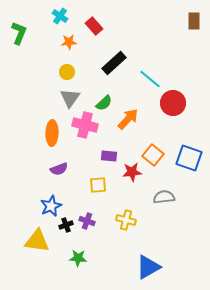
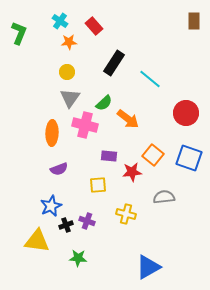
cyan cross: moved 5 px down
black rectangle: rotated 15 degrees counterclockwise
red circle: moved 13 px right, 10 px down
orange arrow: rotated 85 degrees clockwise
yellow cross: moved 6 px up
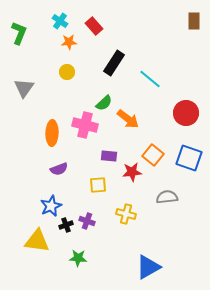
gray triangle: moved 46 px left, 10 px up
gray semicircle: moved 3 px right
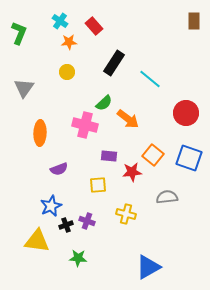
orange ellipse: moved 12 px left
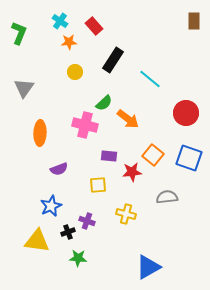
black rectangle: moved 1 px left, 3 px up
yellow circle: moved 8 px right
black cross: moved 2 px right, 7 px down
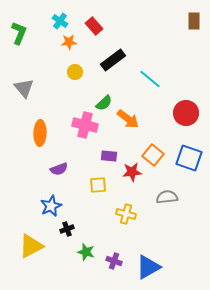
black rectangle: rotated 20 degrees clockwise
gray triangle: rotated 15 degrees counterclockwise
purple cross: moved 27 px right, 40 px down
black cross: moved 1 px left, 3 px up
yellow triangle: moved 6 px left, 5 px down; rotated 36 degrees counterclockwise
green star: moved 8 px right, 6 px up; rotated 12 degrees clockwise
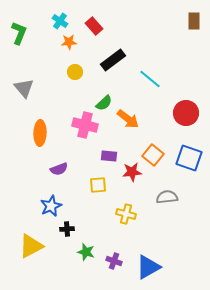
black cross: rotated 16 degrees clockwise
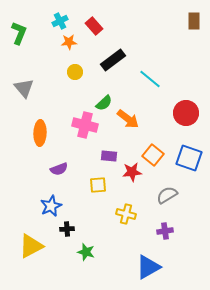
cyan cross: rotated 28 degrees clockwise
gray semicircle: moved 2 px up; rotated 25 degrees counterclockwise
purple cross: moved 51 px right, 30 px up; rotated 28 degrees counterclockwise
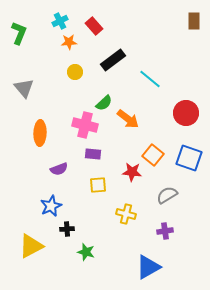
purple rectangle: moved 16 px left, 2 px up
red star: rotated 12 degrees clockwise
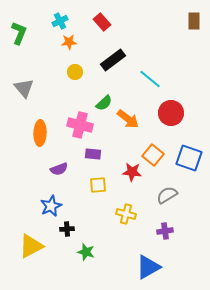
red rectangle: moved 8 px right, 4 px up
red circle: moved 15 px left
pink cross: moved 5 px left
